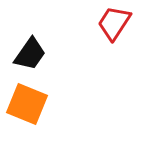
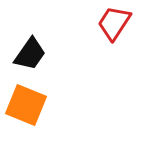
orange square: moved 1 px left, 1 px down
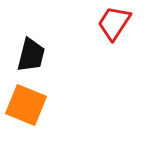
black trapezoid: moved 1 px right, 1 px down; rotated 21 degrees counterclockwise
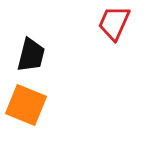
red trapezoid: rotated 9 degrees counterclockwise
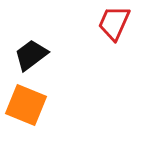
black trapezoid: rotated 141 degrees counterclockwise
